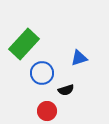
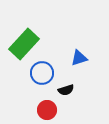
red circle: moved 1 px up
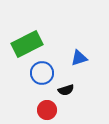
green rectangle: moved 3 px right; rotated 20 degrees clockwise
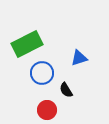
black semicircle: rotated 77 degrees clockwise
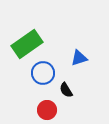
green rectangle: rotated 8 degrees counterclockwise
blue circle: moved 1 px right
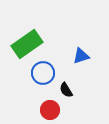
blue triangle: moved 2 px right, 2 px up
red circle: moved 3 px right
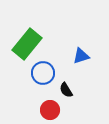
green rectangle: rotated 16 degrees counterclockwise
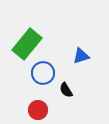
red circle: moved 12 px left
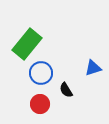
blue triangle: moved 12 px right, 12 px down
blue circle: moved 2 px left
red circle: moved 2 px right, 6 px up
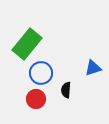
black semicircle: rotated 35 degrees clockwise
red circle: moved 4 px left, 5 px up
